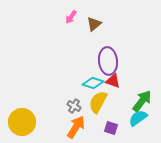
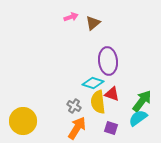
pink arrow: rotated 144 degrees counterclockwise
brown triangle: moved 1 px left, 1 px up
red triangle: moved 1 px left, 13 px down
yellow semicircle: rotated 35 degrees counterclockwise
yellow circle: moved 1 px right, 1 px up
orange arrow: moved 1 px right, 1 px down
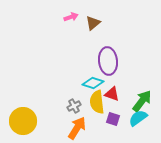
yellow semicircle: moved 1 px left
gray cross: rotated 32 degrees clockwise
purple square: moved 2 px right, 9 px up
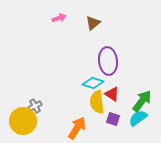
pink arrow: moved 12 px left, 1 px down
red triangle: rotated 14 degrees clockwise
gray cross: moved 39 px left
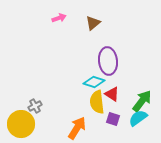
cyan diamond: moved 1 px right, 1 px up
yellow circle: moved 2 px left, 3 px down
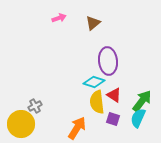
red triangle: moved 2 px right, 1 px down
cyan semicircle: rotated 30 degrees counterclockwise
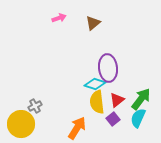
purple ellipse: moved 7 px down
cyan diamond: moved 1 px right, 2 px down
red triangle: moved 3 px right, 5 px down; rotated 49 degrees clockwise
green arrow: moved 1 px left, 2 px up
purple square: rotated 32 degrees clockwise
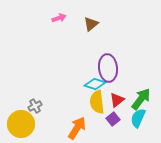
brown triangle: moved 2 px left, 1 px down
